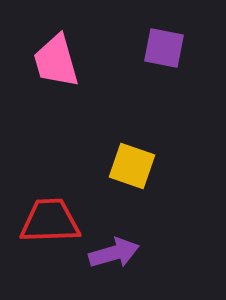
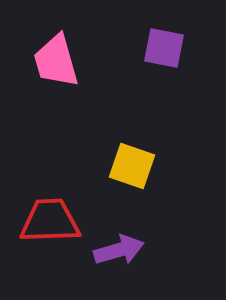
purple arrow: moved 5 px right, 3 px up
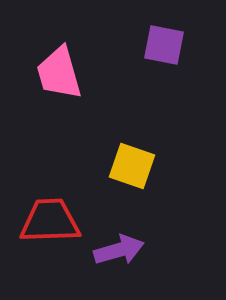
purple square: moved 3 px up
pink trapezoid: moved 3 px right, 12 px down
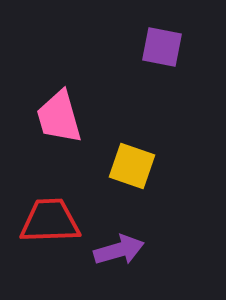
purple square: moved 2 px left, 2 px down
pink trapezoid: moved 44 px down
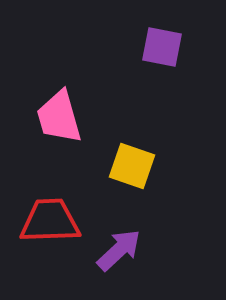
purple arrow: rotated 27 degrees counterclockwise
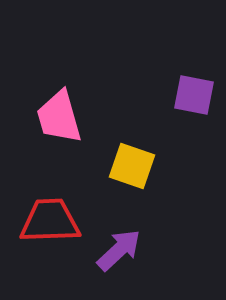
purple square: moved 32 px right, 48 px down
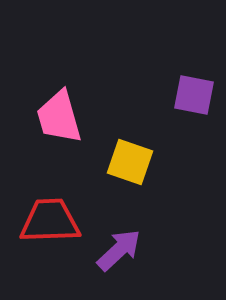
yellow square: moved 2 px left, 4 px up
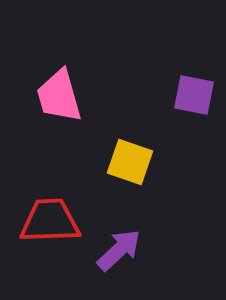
pink trapezoid: moved 21 px up
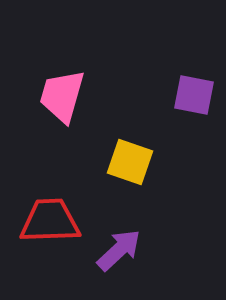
pink trapezoid: moved 3 px right; rotated 32 degrees clockwise
